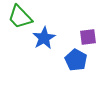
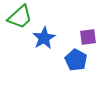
green trapezoid: rotated 88 degrees counterclockwise
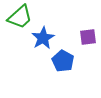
blue star: moved 1 px left
blue pentagon: moved 13 px left, 1 px down
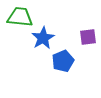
green trapezoid: rotated 132 degrees counterclockwise
blue pentagon: rotated 20 degrees clockwise
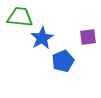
blue star: moved 1 px left
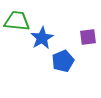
green trapezoid: moved 3 px left, 4 px down
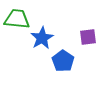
green trapezoid: moved 2 px up
blue pentagon: rotated 15 degrees counterclockwise
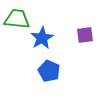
purple square: moved 3 px left, 2 px up
blue pentagon: moved 14 px left, 10 px down; rotated 10 degrees counterclockwise
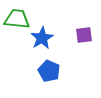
purple square: moved 1 px left
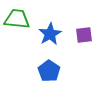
blue star: moved 8 px right, 4 px up
blue pentagon: rotated 10 degrees clockwise
